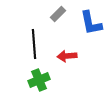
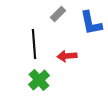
green cross: rotated 20 degrees counterclockwise
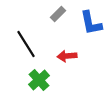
black line: moved 8 px left; rotated 28 degrees counterclockwise
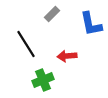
gray rectangle: moved 6 px left
blue L-shape: moved 1 px down
green cross: moved 4 px right; rotated 20 degrees clockwise
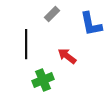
black line: rotated 32 degrees clockwise
red arrow: rotated 42 degrees clockwise
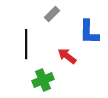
blue L-shape: moved 2 px left, 8 px down; rotated 12 degrees clockwise
